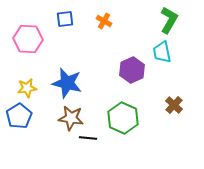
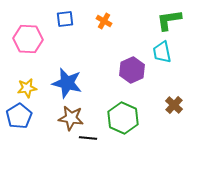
green L-shape: rotated 128 degrees counterclockwise
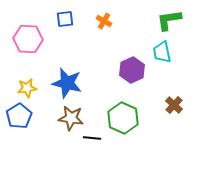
black line: moved 4 px right
